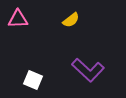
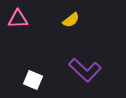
purple L-shape: moved 3 px left
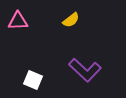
pink triangle: moved 2 px down
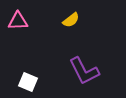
purple L-shape: moved 1 px left, 1 px down; rotated 20 degrees clockwise
white square: moved 5 px left, 2 px down
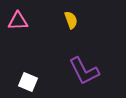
yellow semicircle: rotated 72 degrees counterclockwise
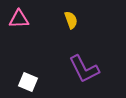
pink triangle: moved 1 px right, 2 px up
purple L-shape: moved 2 px up
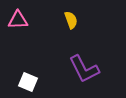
pink triangle: moved 1 px left, 1 px down
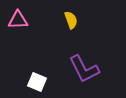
white square: moved 9 px right
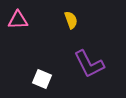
purple L-shape: moved 5 px right, 5 px up
white square: moved 5 px right, 3 px up
